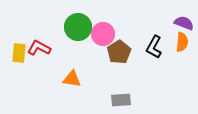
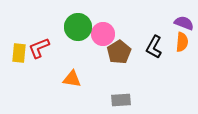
red L-shape: rotated 50 degrees counterclockwise
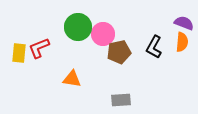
brown pentagon: rotated 20 degrees clockwise
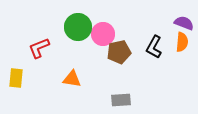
yellow rectangle: moved 3 px left, 25 px down
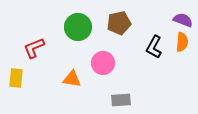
purple semicircle: moved 1 px left, 3 px up
pink circle: moved 29 px down
red L-shape: moved 5 px left
brown pentagon: moved 29 px up
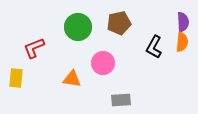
purple semicircle: moved 2 px down; rotated 66 degrees clockwise
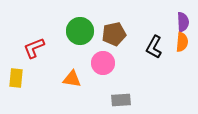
brown pentagon: moved 5 px left, 11 px down
green circle: moved 2 px right, 4 px down
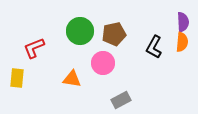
yellow rectangle: moved 1 px right
gray rectangle: rotated 24 degrees counterclockwise
